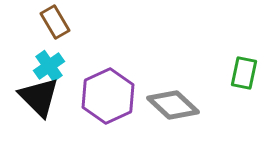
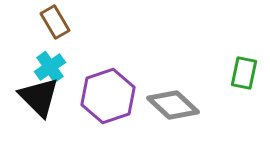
cyan cross: moved 1 px right, 1 px down
purple hexagon: rotated 6 degrees clockwise
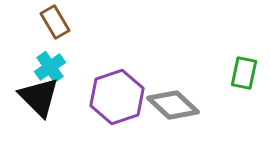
purple hexagon: moved 9 px right, 1 px down
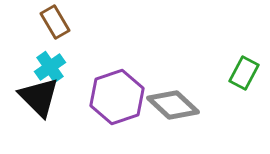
green rectangle: rotated 16 degrees clockwise
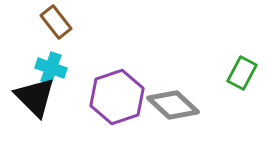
brown rectangle: moved 1 px right; rotated 8 degrees counterclockwise
cyan cross: moved 1 px right, 1 px down; rotated 36 degrees counterclockwise
green rectangle: moved 2 px left
black triangle: moved 4 px left
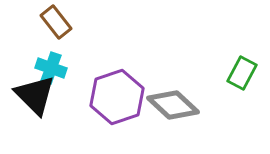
black triangle: moved 2 px up
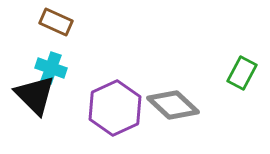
brown rectangle: rotated 28 degrees counterclockwise
purple hexagon: moved 2 px left, 11 px down; rotated 6 degrees counterclockwise
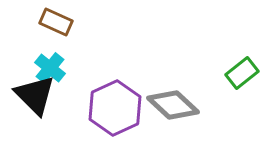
cyan cross: moved 1 px left; rotated 20 degrees clockwise
green rectangle: rotated 24 degrees clockwise
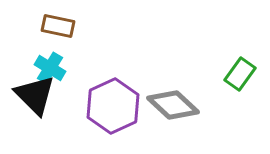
brown rectangle: moved 2 px right, 4 px down; rotated 12 degrees counterclockwise
cyan cross: rotated 8 degrees counterclockwise
green rectangle: moved 2 px left, 1 px down; rotated 16 degrees counterclockwise
purple hexagon: moved 2 px left, 2 px up
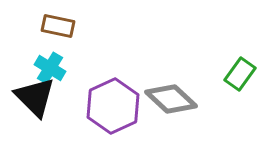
black triangle: moved 2 px down
gray diamond: moved 2 px left, 6 px up
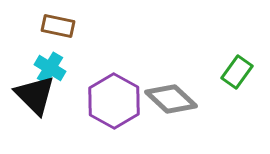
green rectangle: moved 3 px left, 2 px up
black triangle: moved 2 px up
purple hexagon: moved 1 px right, 5 px up; rotated 6 degrees counterclockwise
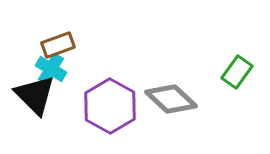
brown rectangle: moved 19 px down; rotated 32 degrees counterclockwise
cyan cross: moved 1 px right, 1 px down
purple hexagon: moved 4 px left, 5 px down
